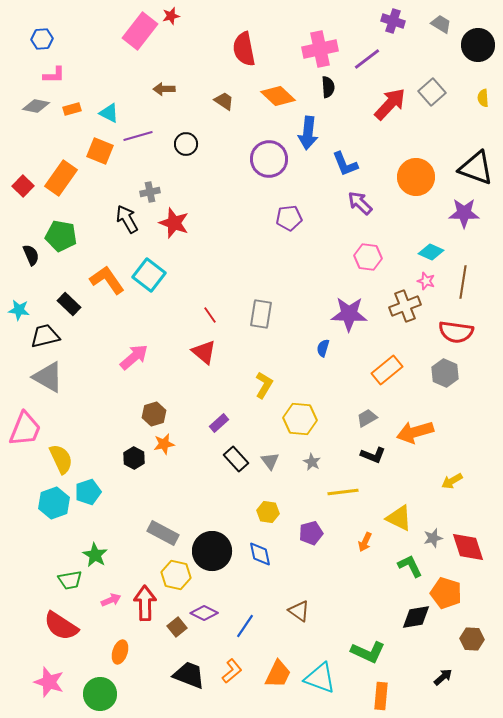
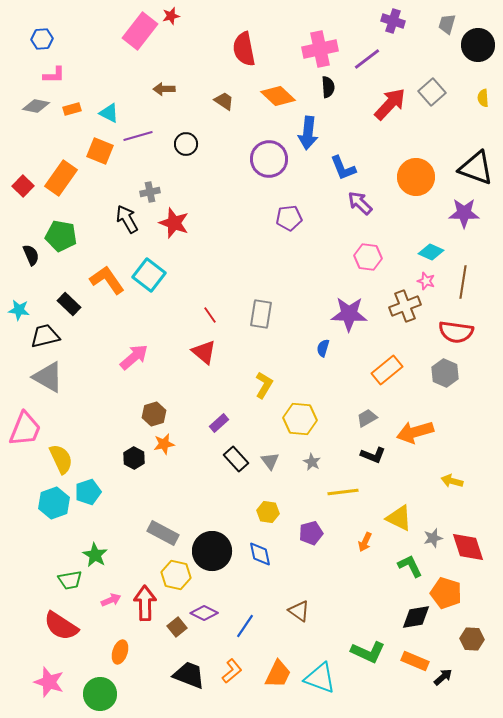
gray trapezoid at (441, 24): moved 6 px right; rotated 105 degrees counterclockwise
blue L-shape at (345, 164): moved 2 px left, 4 px down
yellow arrow at (452, 481): rotated 45 degrees clockwise
orange rectangle at (381, 696): moved 34 px right, 35 px up; rotated 72 degrees counterclockwise
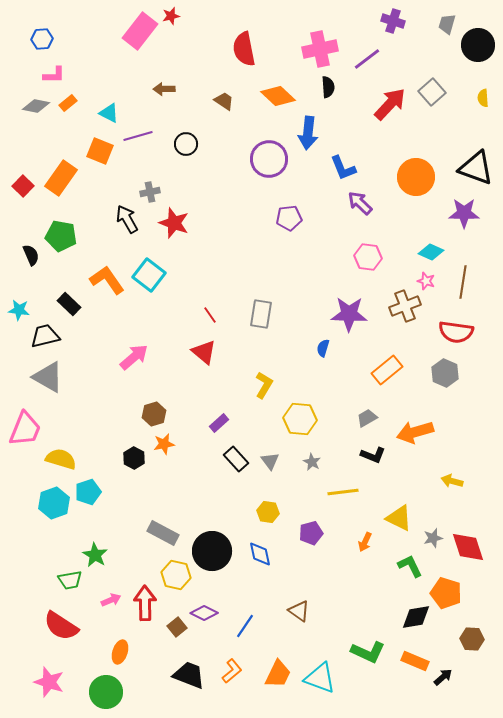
orange rectangle at (72, 109): moved 4 px left, 6 px up; rotated 24 degrees counterclockwise
yellow semicircle at (61, 459): rotated 48 degrees counterclockwise
green circle at (100, 694): moved 6 px right, 2 px up
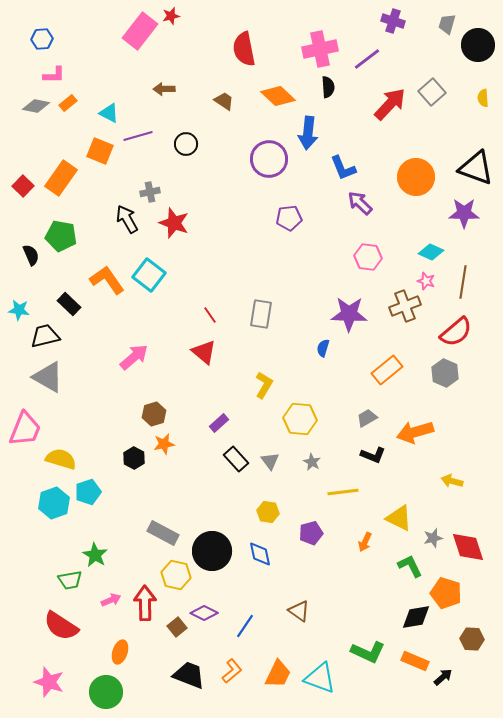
red semicircle at (456, 332): rotated 48 degrees counterclockwise
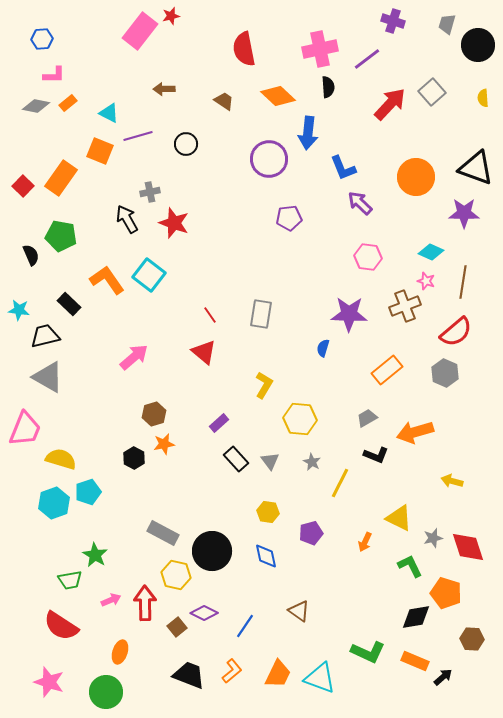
black L-shape at (373, 455): moved 3 px right
yellow line at (343, 492): moved 3 px left, 9 px up; rotated 56 degrees counterclockwise
blue diamond at (260, 554): moved 6 px right, 2 px down
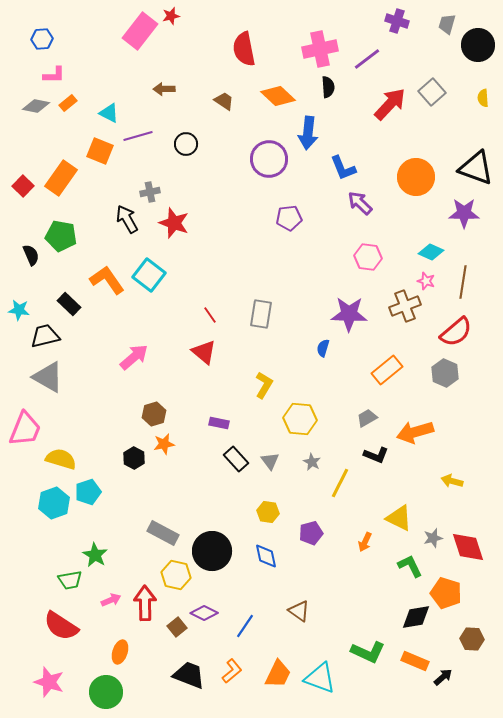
purple cross at (393, 21): moved 4 px right
purple rectangle at (219, 423): rotated 54 degrees clockwise
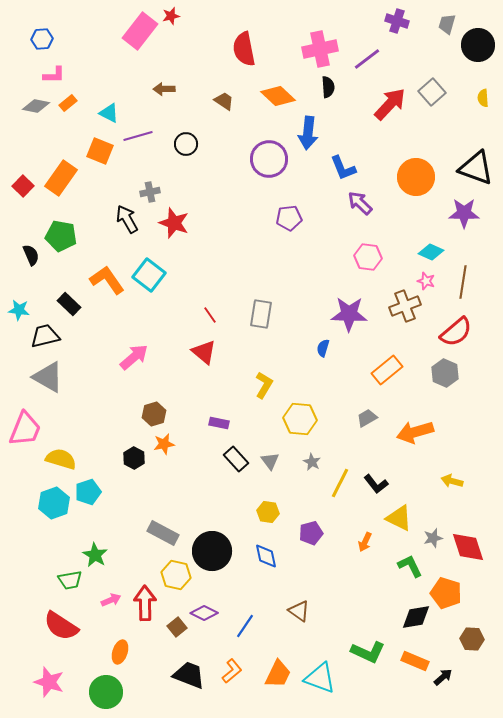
black L-shape at (376, 455): moved 29 px down; rotated 30 degrees clockwise
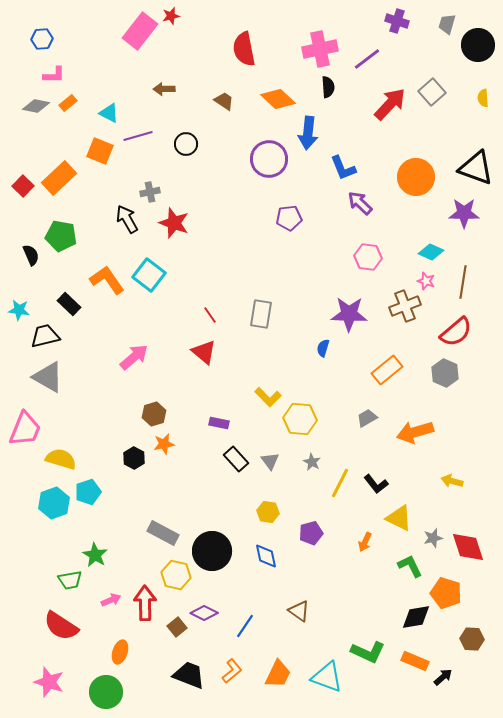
orange diamond at (278, 96): moved 3 px down
orange rectangle at (61, 178): moved 2 px left; rotated 12 degrees clockwise
yellow L-shape at (264, 385): moved 4 px right, 12 px down; rotated 104 degrees clockwise
cyan triangle at (320, 678): moved 7 px right, 1 px up
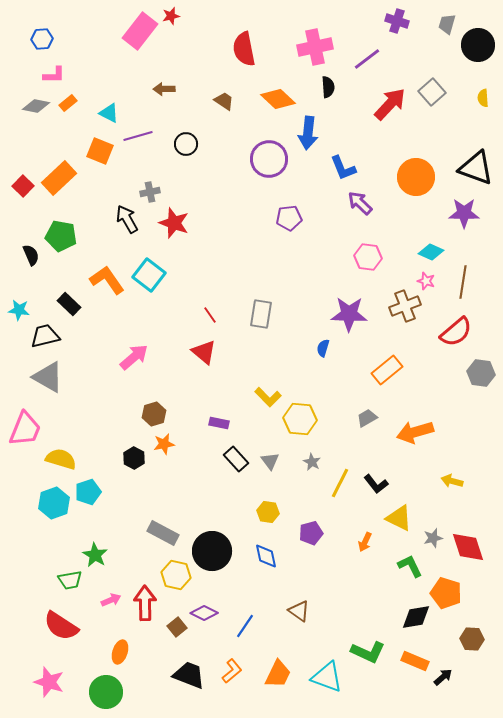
pink cross at (320, 49): moved 5 px left, 2 px up
gray hexagon at (445, 373): moved 36 px right; rotated 16 degrees counterclockwise
